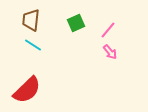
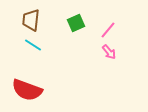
pink arrow: moved 1 px left
red semicircle: rotated 64 degrees clockwise
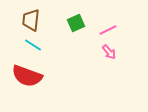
pink line: rotated 24 degrees clockwise
red semicircle: moved 14 px up
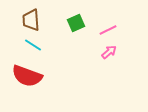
brown trapezoid: rotated 10 degrees counterclockwise
pink arrow: rotated 91 degrees counterclockwise
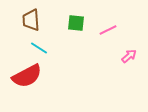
green square: rotated 30 degrees clockwise
cyan line: moved 6 px right, 3 px down
pink arrow: moved 20 px right, 4 px down
red semicircle: rotated 48 degrees counterclockwise
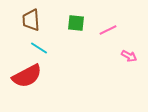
pink arrow: rotated 70 degrees clockwise
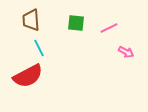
pink line: moved 1 px right, 2 px up
cyan line: rotated 30 degrees clockwise
pink arrow: moved 3 px left, 4 px up
red semicircle: moved 1 px right
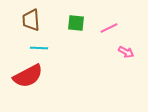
cyan line: rotated 60 degrees counterclockwise
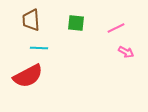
pink line: moved 7 px right
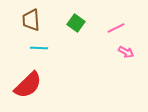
green square: rotated 30 degrees clockwise
red semicircle: moved 9 px down; rotated 16 degrees counterclockwise
